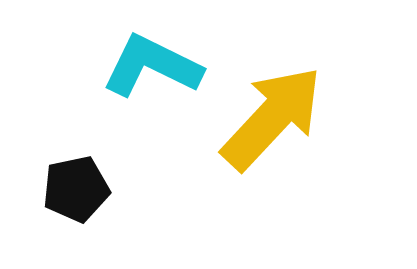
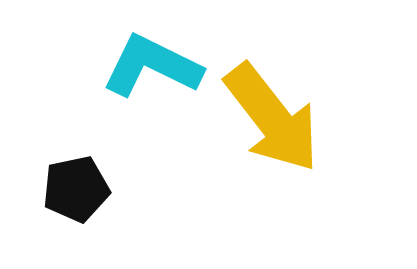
yellow arrow: rotated 99 degrees clockwise
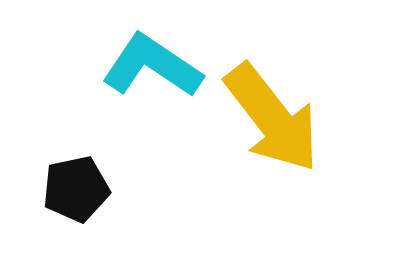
cyan L-shape: rotated 8 degrees clockwise
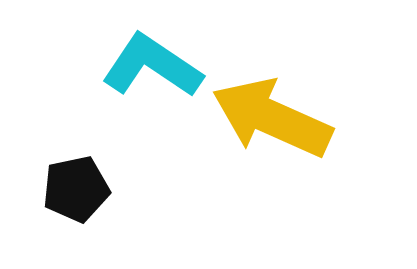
yellow arrow: rotated 152 degrees clockwise
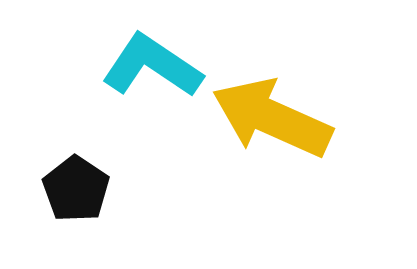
black pentagon: rotated 26 degrees counterclockwise
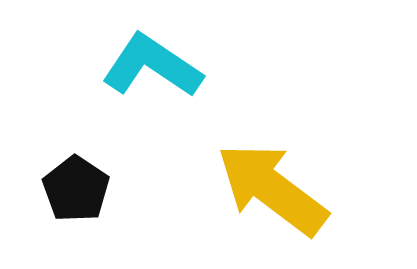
yellow arrow: moved 71 px down; rotated 13 degrees clockwise
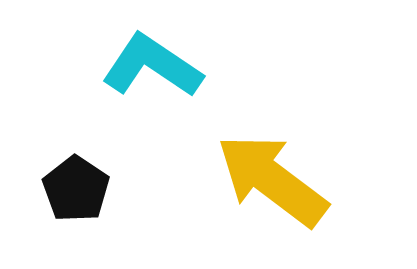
yellow arrow: moved 9 px up
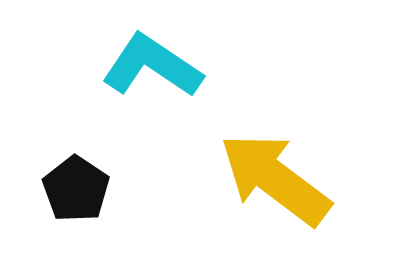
yellow arrow: moved 3 px right, 1 px up
